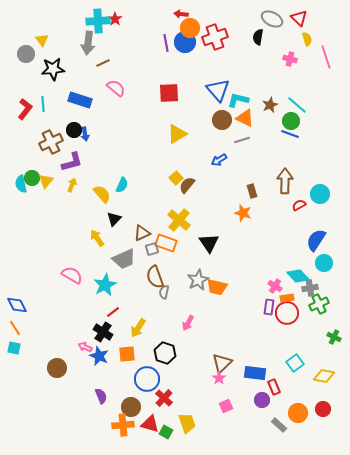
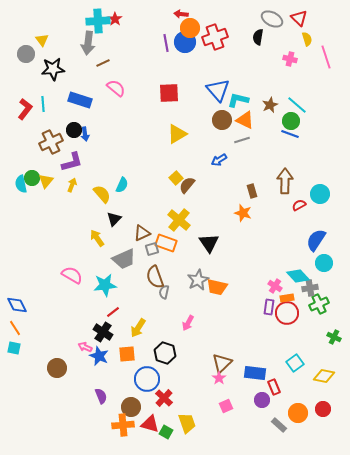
orange triangle at (245, 118): moved 2 px down
cyan star at (105, 285): rotated 20 degrees clockwise
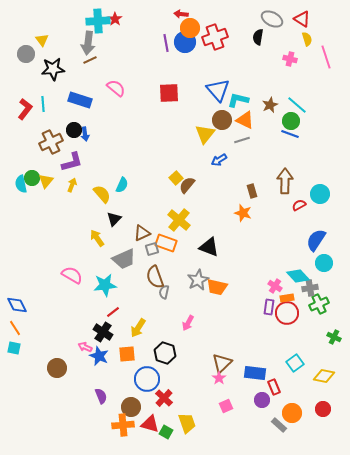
red triangle at (299, 18): moved 3 px right, 1 px down; rotated 12 degrees counterclockwise
brown line at (103, 63): moved 13 px left, 3 px up
yellow triangle at (177, 134): moved 28 px right; rotated 20 degrees counterclockwise
black triangle at (209, 243): moved 4 px down; rotated 35 degrees counterclockwise
orange circle at (298, 413): moved 6 px left
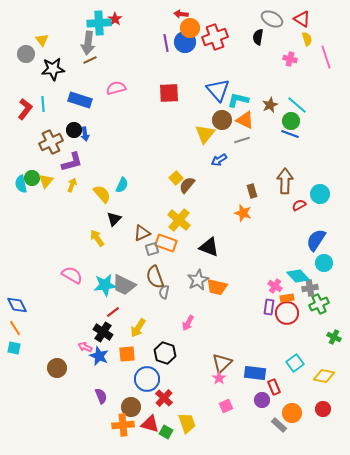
cyan cross at (98, 21): moved 1 px right, 2 px down
pink semicircle at (116, 88): rotated 54 degrees counterclockwise
gray trapezoid at (124, 259): moved 26 px down; rotated 50 degrees clockwise
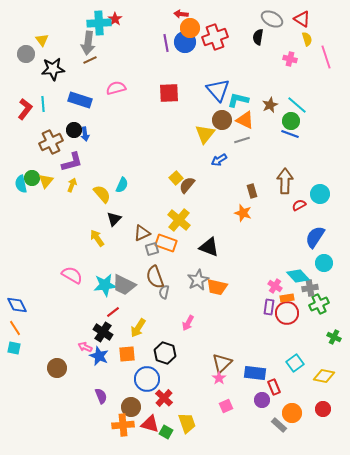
blue semicircle at (316, 240): moved 1 px left, 3 px up
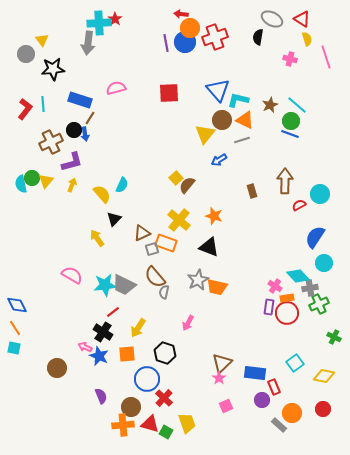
brown line at (90, 60): moved 58 px down; rotated 32 degrees counterclockwise
orange star at (243, 213): moved 29 px left, 3 px down
brown semicircle at (155, 277): rotated 20 degrees counterclockwise
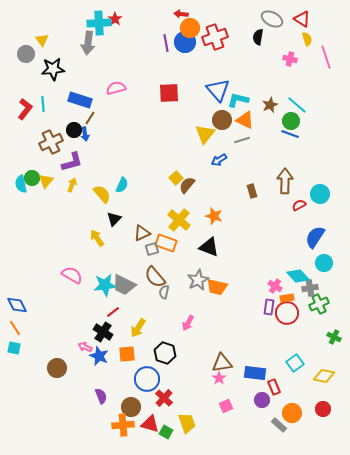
brown triangle at (222, 363): rotated 35 degrees clockwise
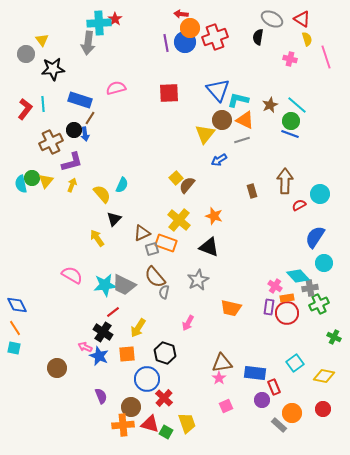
orange trapezoid at (217, 287): moved 14 px right, 21 px down
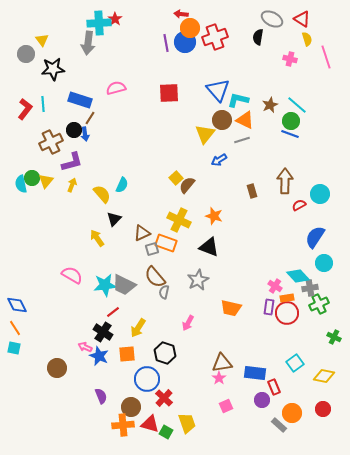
yellow cross at (179, 220): rotated 15 degrees counterclockwise
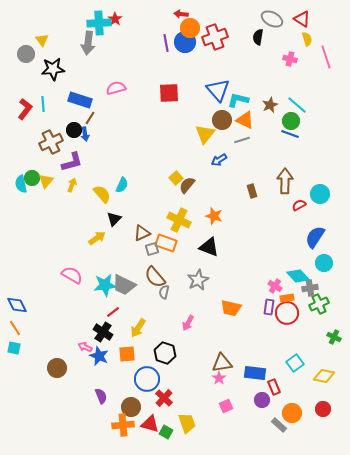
yellow arrow at (97, 238): rotated 90 degrees clockwise
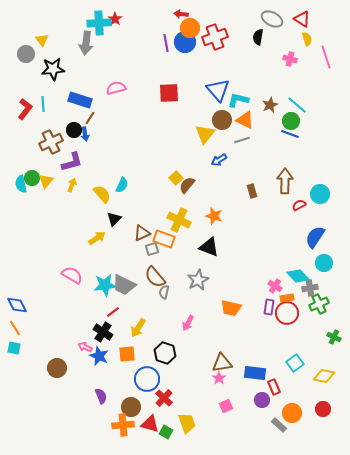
gray arrow at (88, 43): moved 2 px left
orange rectangle at (166, 243): moved 2 px left, 4 px up
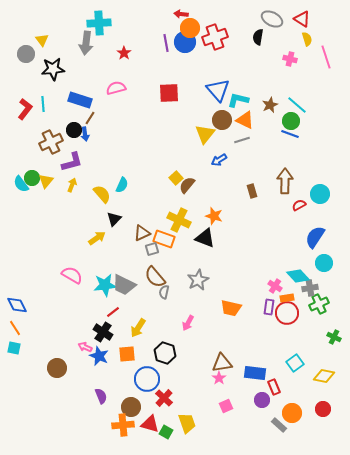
red star at (115, 19): moved 9 px right, 34 px down
cyan semicircle at (21, 184): rotated 24 degrees counterclockwise
black triangle at (209, 247): moved 4 px left, 9 px up
